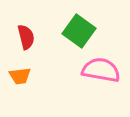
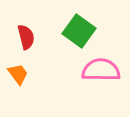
pink semicircle: rotated 9 degrees counterclockwise
orange trapezoid: moved 2 px left, 2 px up; rotated 120 degrees counterclockwise
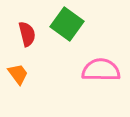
green square: moved 12 px left, 7 px up
red semicircle: moved 1 px right, 3 px up
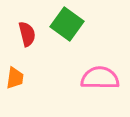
pink semicircle: moved 1 px left, 8 px down
orange trapezoid: moved 3 px left, 4 px down; rotated 45 degrees clockwise
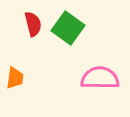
green square: moved 1 px right, 4 px down
red semicircle: moved 6 px right, 10 px up
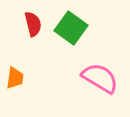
green square: moved 3 px right
pink semicircle: rotated 30 degrees clockwise
